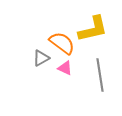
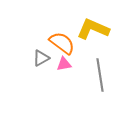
yellow L-shape: rotated 144 degrees counterclockwise
pink triangle: moved 1 px left, 4 px up; rotated 35 degrees counterclockwise
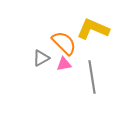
orange semicircle: moved 2 px right; rotated 8 degrees clockwise
gray line: moved 8 px left, 2 px down
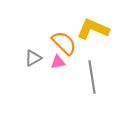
gray triangle: moved 8 px left
pink triangle: moved 6 px left, 2 px up
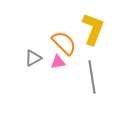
yellow L-shape: rotated 88 degrees clockwise
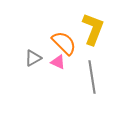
pink triangle: rotated 35 degrees clockwise
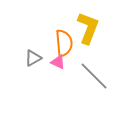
yellow L-shape: moved 5 px left, 1 px up
orange semicircle: rotated 40 degrees clockwise
gray line: moved 2 px right, 1 px up; rotated 36 degrees counterclockwise
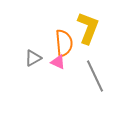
gray line: moved 1 px right; rotated 20 degrees clockwise
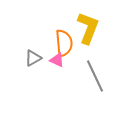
pink triangle: moved 1 px left, 2 px up
